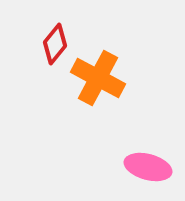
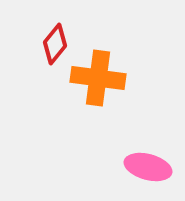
orange cross: rotated 20 degrees counterclockwise
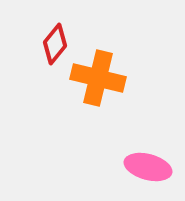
orange cross: rotated 6 degrees clockwise
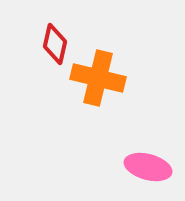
red diamond: rotated 27 degrees counterclockwise
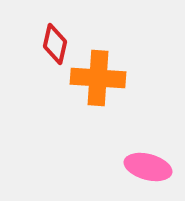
orange cross: rotated 10 degrees counterclockwise
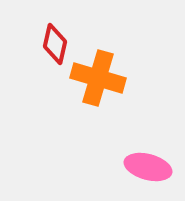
orange cross: rotated 12 degrees clockwise
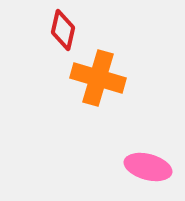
red diamond: moved 8 px right, 14 px up
